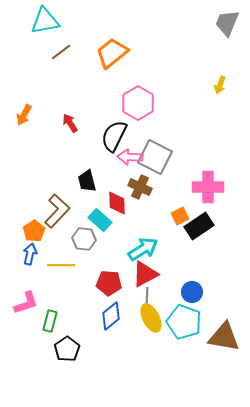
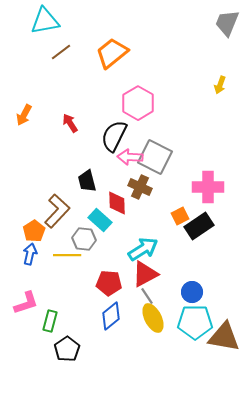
yellow line: moved 6 px right, 10 px up
gray line: rotated 36 degrees counterclockwise
yellow ellipse: moved 2 px right
cyan pentagon: moved 11 px right; rotated 20 degrees counterclockwise
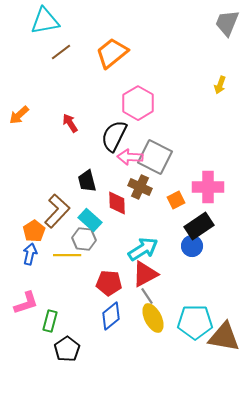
orange arrow: moved 5 px left; rotated 20 degrees clockwise
orange square: moved 4 px left, 16 px up
cyan rectangle: moved 10 px left
blue circle: moved 46 px up
